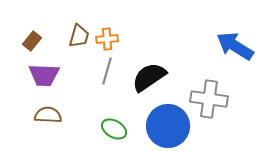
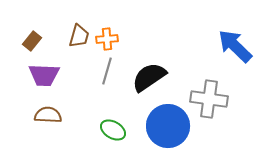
blue arrow: rotated 12 degrees clockwise
green ellipse: moved 1 px left, 1 px down
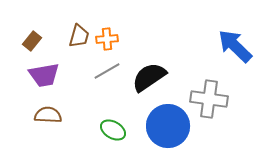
gray line: rotated 44 degrees clockwise
purple trapezoid: rotated 12 degrees counterclockwise
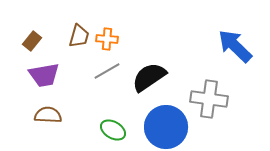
orange cross: rotated 10 degrees clockwise
blue circle: moved 2 px left, 1 px down
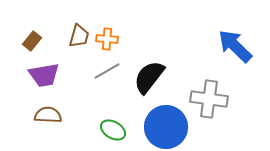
black semicircle: rotated 18 degrees counterclockwise
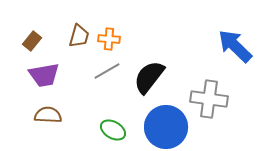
orange cross: moved 2 px right
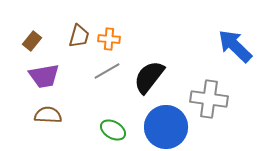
purple trapezoid: moved 1 px down
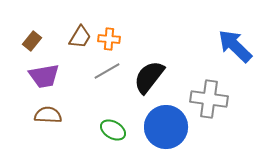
brown trapezoid: moved 1 px right, 1 px down; rotated 15 degrees clockwise
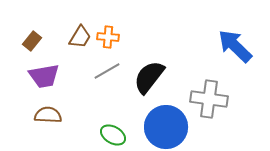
orange cross: moved 1 px left, 2 px up
green ellipse: moved 5 px down
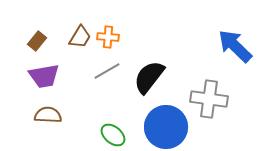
brown rectangle: moved 5 px right
green ellipse: rotated 10 degrees clockwise
